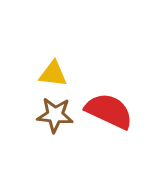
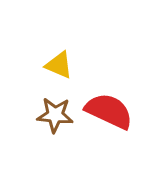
yellow triangle: moved 6 px right, 9 px up; rotated 16 degrees clockwise
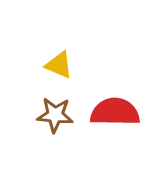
red semicircle: moved 6 px right, 1 px down; rotated 24 degrees counterclockwise
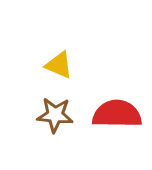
red semicircle: moved 2 px right, 2 px down
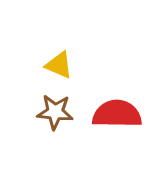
brown star: moved 3 px up
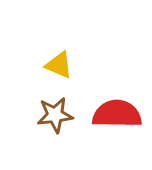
brown star: moved 3 px down; rotated 12 degrees counterclockwise
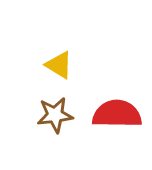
yellow triangle: rotated 8 degrees clockwise
